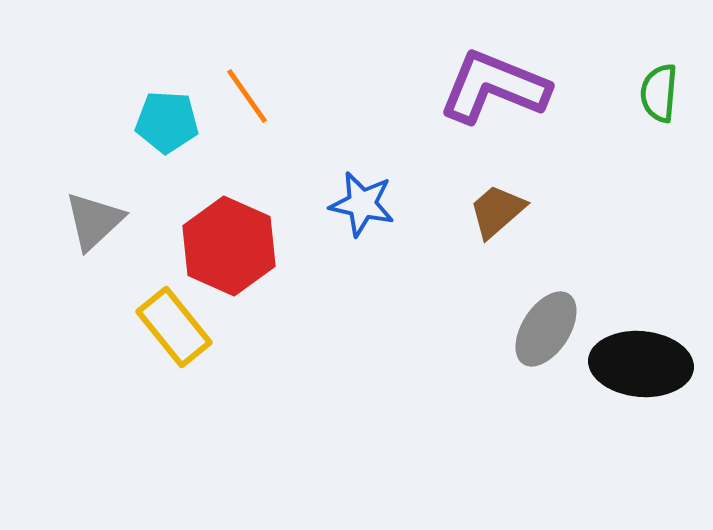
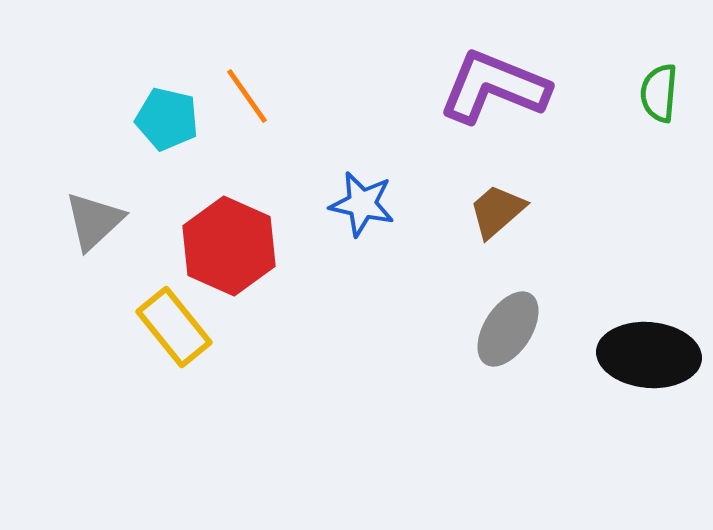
cyan pentagon: moved 3 px up; rotated 10 degrees clockwise
gray ellipse: moved 38 px left
black ellipse: moved 8 px right, 9 px up
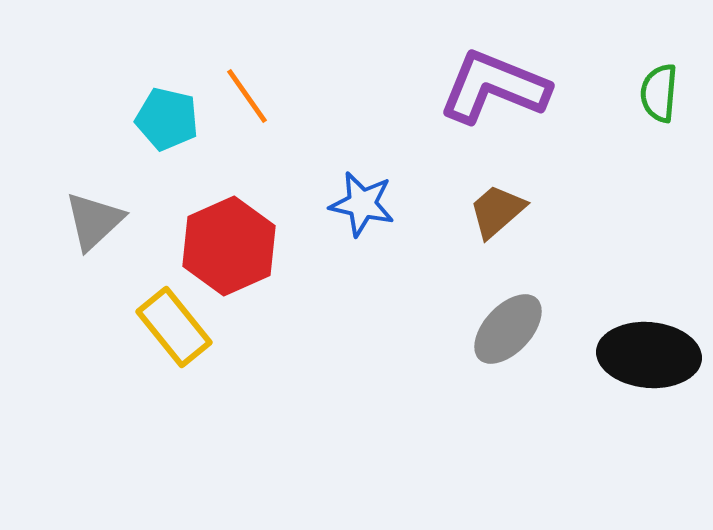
red hexagon: rotated 12 degrees clockwise
gray ellipse: rotated 10 degrees clockwise
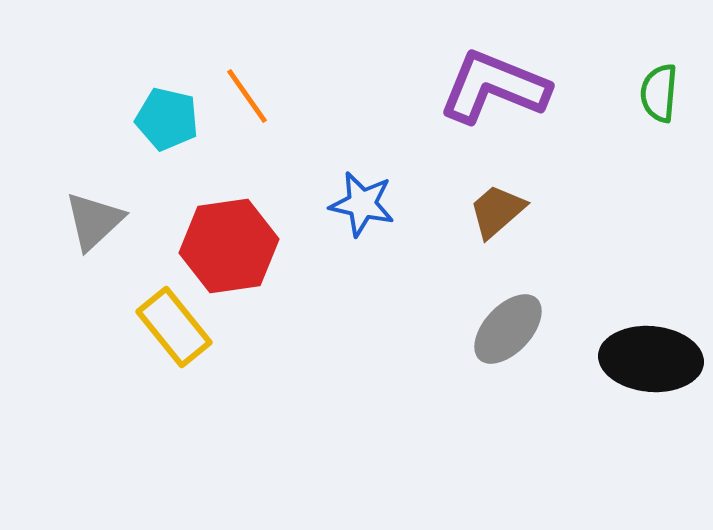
red hexagon: rotated 16 degrees clockwise
black ellipse: moved 2 px right, 4 px down
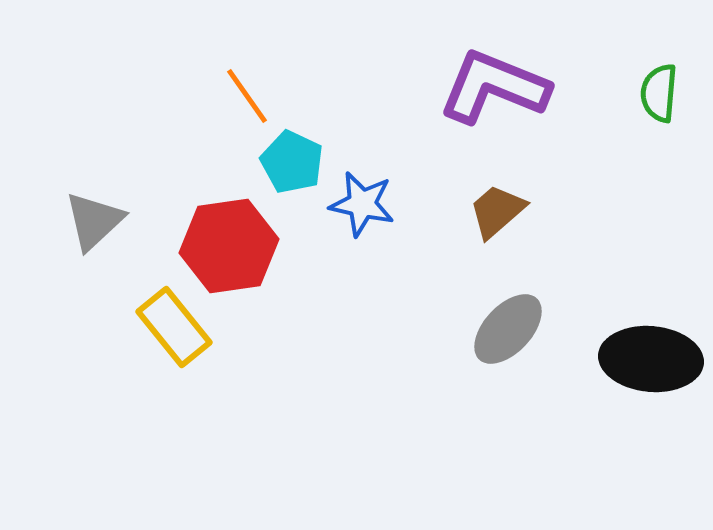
cyan pentagon: moved 125 px right, 43 px down; rotated 12 degrees clockwise
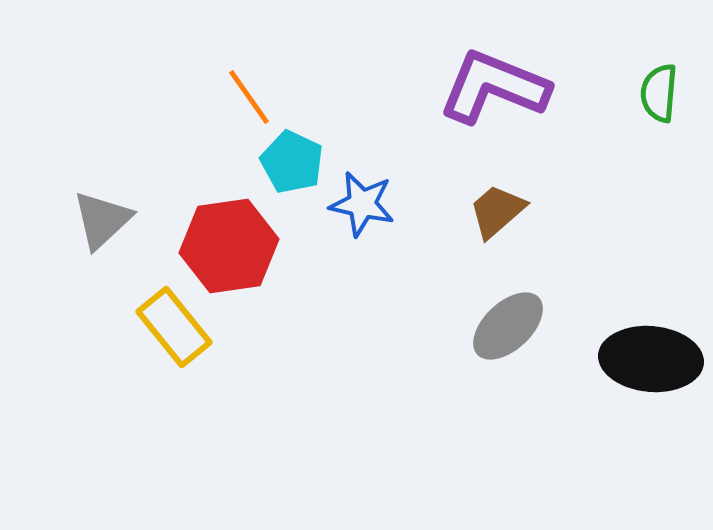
orange line: moved 2 px right, 1 px down
gray triangle: moved 8 px right, 1 px up
gray ellipse: moved 3 px up; rotated 4 degrees clockwise
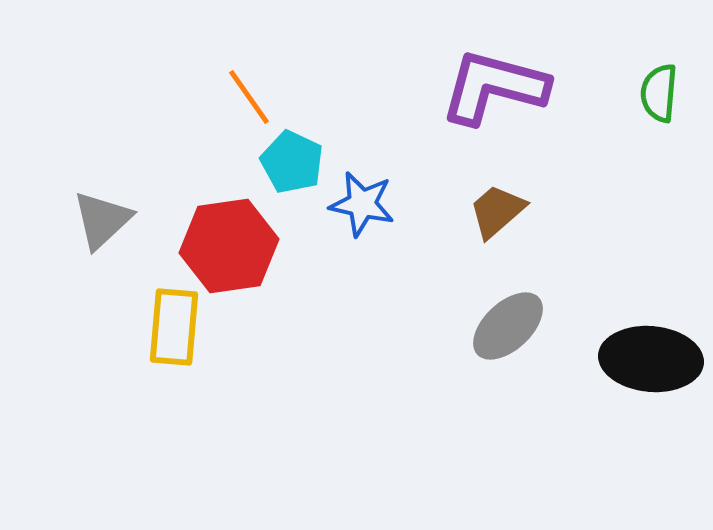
purple L-shape: rotated 7 degrees counterclockwise
yellow rectangle: rotated 44 degrees clockwise
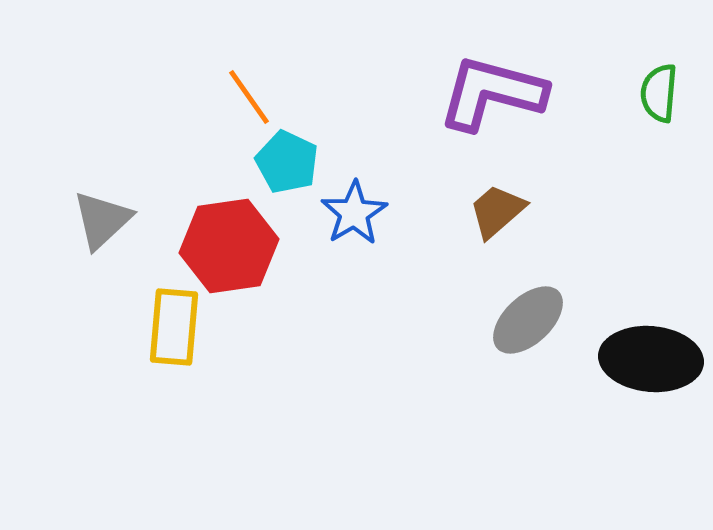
purple L-shape: moved 2 px left, 6 px down
cyan pentagon: moved 5 px left
blue star: moved 8 px left, 9 px down; rotated 28 degrees clockwise
gray ellipse: moved 20 px right, 6 px up
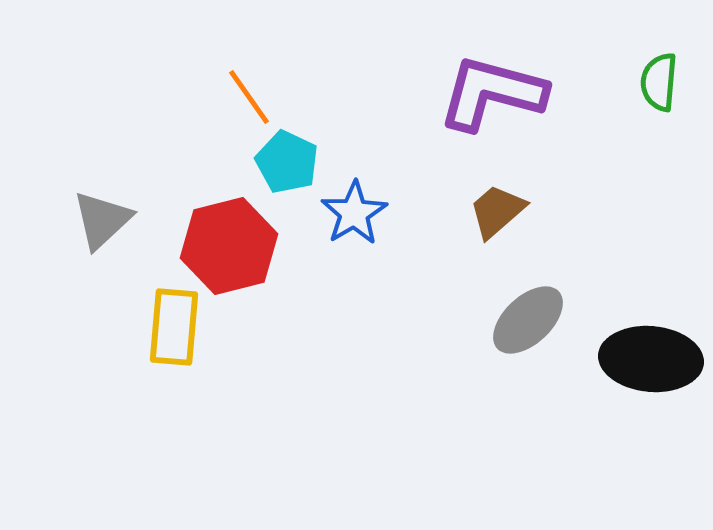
green semicircle: moved 11 px up
red hexagon: rotated 6 degrees counterclockwise
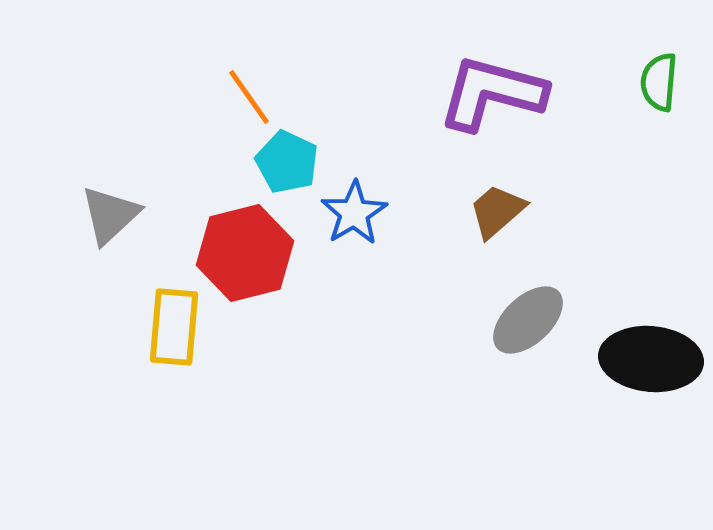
gray triangle: moved 8 px right, 5 px up
red hexagon: moved 16 px right, 7 px down
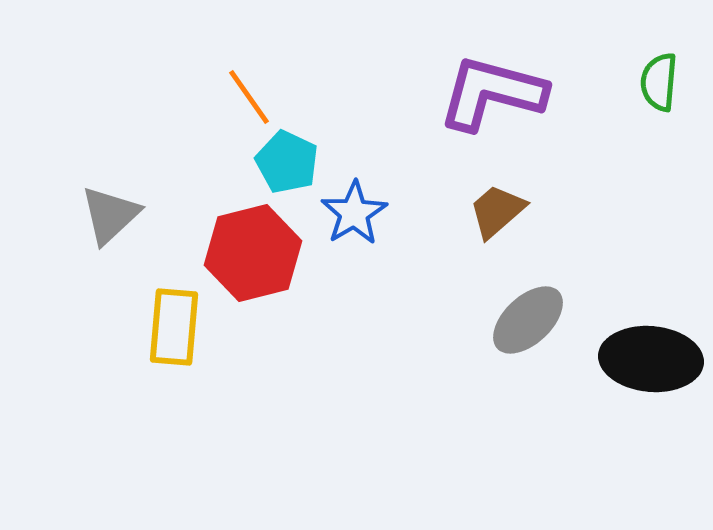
red hexagon: moved 8 px right
